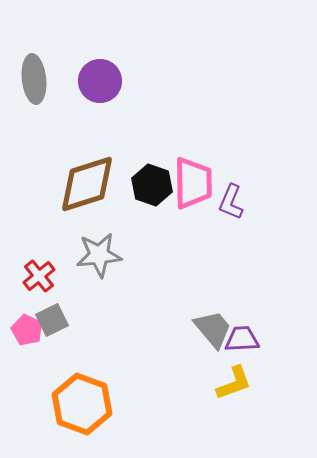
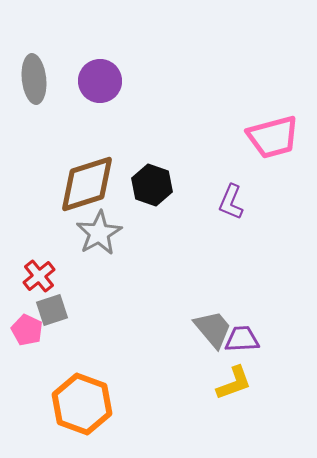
pink trapezoid: moved 80 px right, 46 px up; rotated 76 degrees clockwise
gray star: moved 22 px up; rotated 24 degrees counterclockwise
gray square: moved 10 px up; rotated 8 degrees clockwise
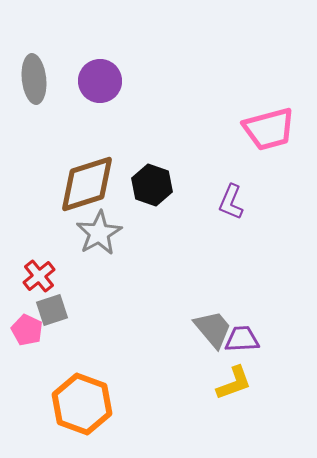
pink trapezoid: moved 4 px left, 8 px up
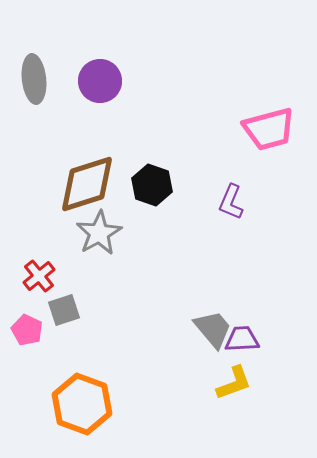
gray square: moved 12 px right
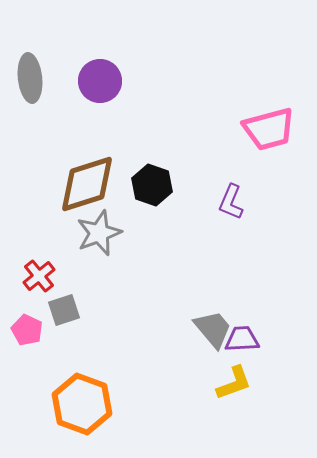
gray ellipse: moved 4 px left, 1 px up
gray star: rotated 9 degrees clockwise
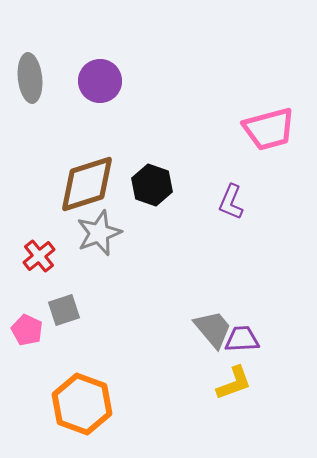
red cross: moved 20 px up
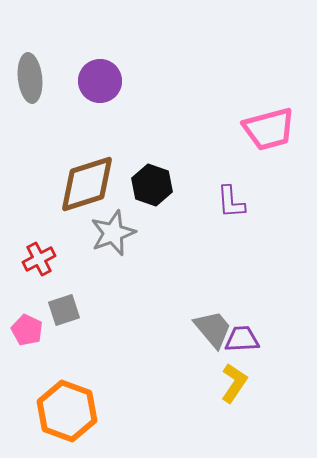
purple L-shape: rotated 27 degrees counterclockwise
gray star: moved 14 px right
red cross: moved 3 px down; rotated 12 degrees clockwise
yellow L-shape: rotated 36 degrees counterclockwise
orange hexagon: moved 15 px left, 7 px down
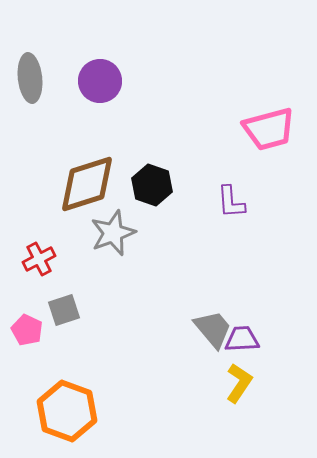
yellow L-shape: moved 5 px right
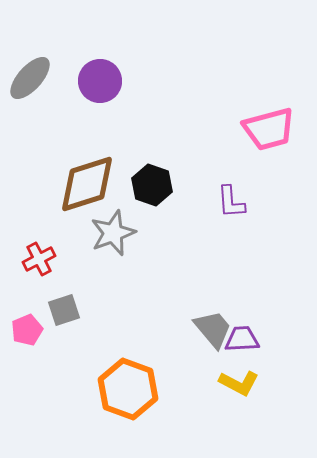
gray ellipse: rotated 48 degrees clockwise
pink pentagon: rotated 24 degrees clockwise
yellow L-shape: rotated 84 degrees clockwise
orange hexagon: moved 61 px right, 22 px up
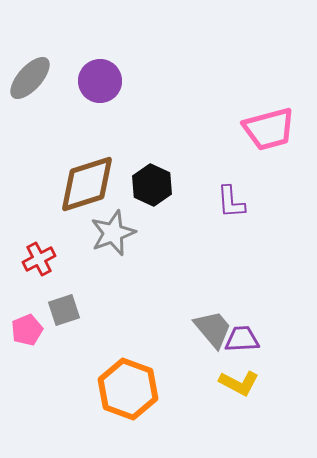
black hexagon: rotated 6 degrees clockwise
